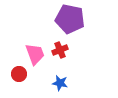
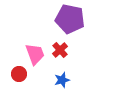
red cross: rotated 21 degrees counterclockwise
blue star: moved 2 px right, 3 px up; rotated 28 degrees counterclockwise
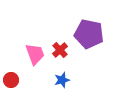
purple pentagon: moved 19 px right, 15 px down
red circle: moved 8 px left, 6 px down
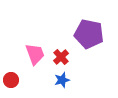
red cross: moved 1 px right, 7 px down
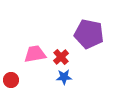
pink trapezoid: rotated 80 degrees counterclockwise
blue star: moved 2 px right, 3 px up; rotated 14 degrees clockwise
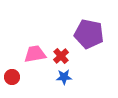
red cross: moved 1 px up
red circle: moved 1 px right, 3 px up
